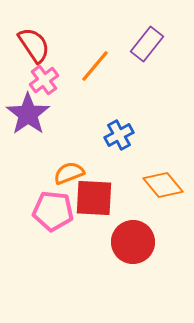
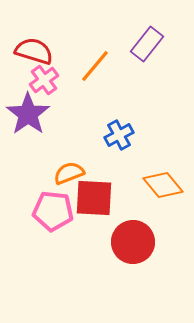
red semicircle: moved 6 px down; rotated 39 degrees counterclockwise
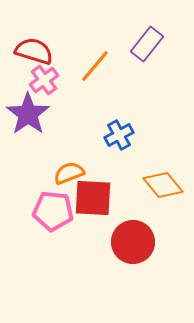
red square: moved 1 px left
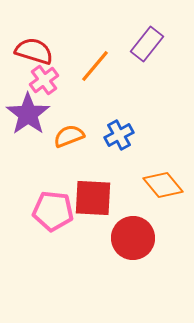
orange semicircle: moved 37 px up
red circle: moved 4 px up
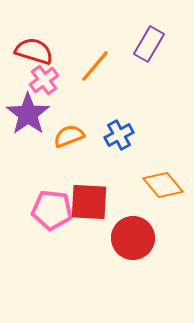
purple rectangle: moved 2 px right; rotated 8 degrees counterclockwise
red square: moved 4 px left, 4 px down
pink pentagon: moved 1 px left, 1 px up
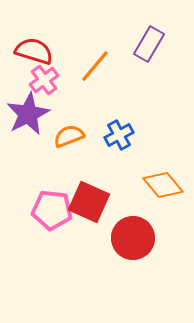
purple star: rotated 9 degrees clockwise
red square: rotated 21 degrees clockwise
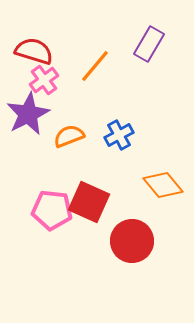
red circle: moved 1 px left, 3 px down
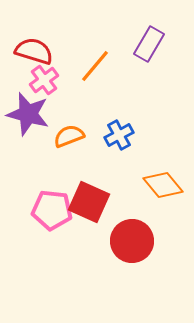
purple star: rotated 30 degrees counterclockwise
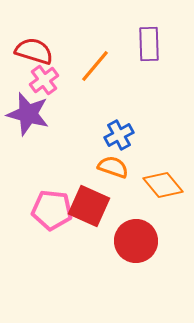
purple rectangle: rotated 32 degrees counterclockwise
orange semicircle: moved 44 px right, 31 px down; rotated 40 degrees clockwise
red square: moved 4 px down
red circle: moved 4 px right
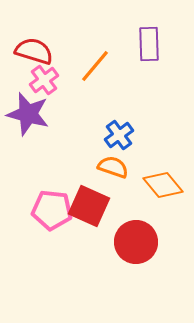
blue cross: rotated 8 degrees counterclockwise
red circle: moved 1 px down
